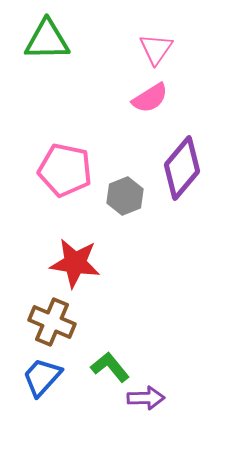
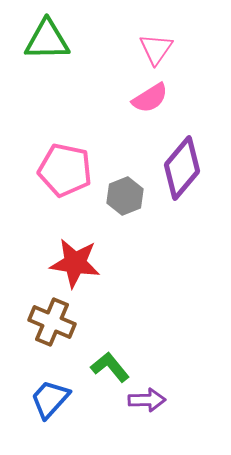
blue trapezoid: moved 8 px right, 22 px down
purple arrow: moved 1 px right, 2 px down
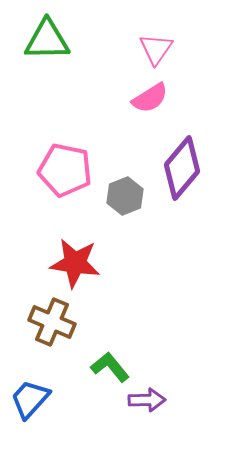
blue trapezoid: moved 20 px left
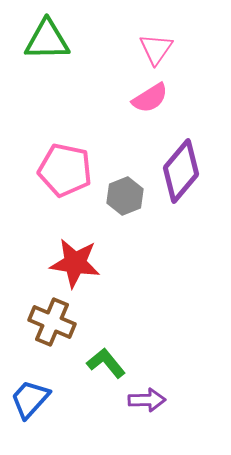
purple diamond: moved 1 px left, 3 px down
green L-shape: moved 4 px left, 4 px up
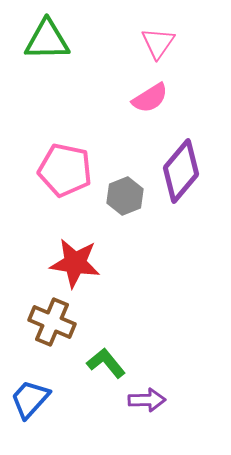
pink triangle: moved 2 px right, 6 px up
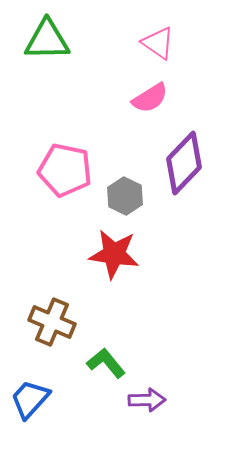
pink triangle: rotated 30 degrees counterclockwise
purple diamond: moved 3 px right, 8 px up; rotated 4 degrees clockwise
gray hexagon: rotated 12 degrees counterclockwise
red star: moved 39 px right, 9 px up
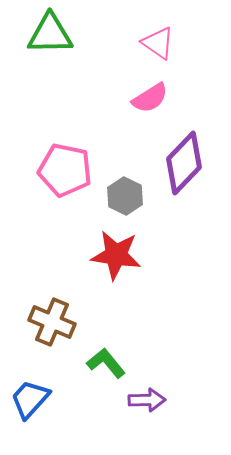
green triangle: moved 3 px right, 6 px up
red star: moved 2 px right, 1 px down
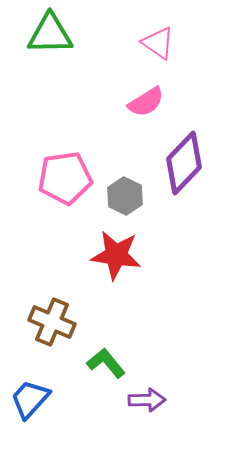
pink semicircle: moved 4 px left, 4 px down
pink pentagon: moved 8 px down; rotated 20 degrees counterclockwise
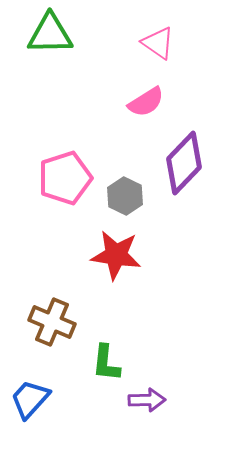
pink pentagon: rotated 10 degrees counterclockwise
green L-shape: rotated 135 degrees counterclockwise
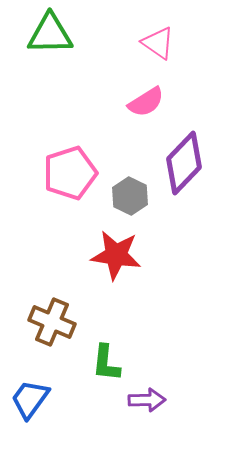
pink pentagon: moved 5 px right, 5 px up
gray hexagon: moved 5 px right
blue trapezoid: rotated 6 degrees counterclockwise
